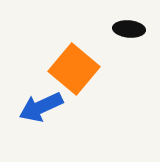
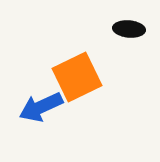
orange square: moved 3 px right, 8 px down; rotated 24 degrees clockwise
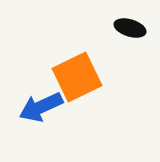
black ellipse: moved 1 px right, 1 px up; rotated 12 degrees clockwise
